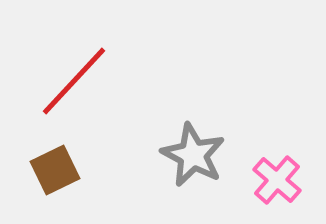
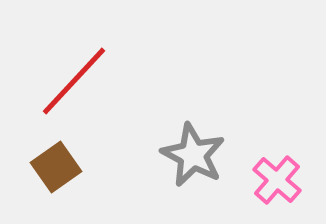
brown square: moved 1 px right, 3 px up; rotated 9 degrees counterclockwise
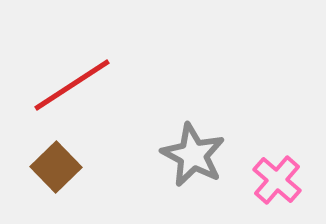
red line: moved 2 px left, 4 px down; rotated 14 degrees clockwise
brown square: rotated 9 degrees counterclockwise
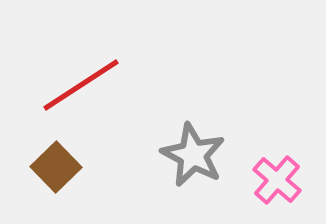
red line: moved 9 px right
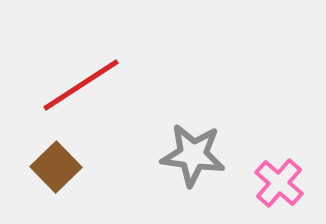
gray star: rotated 20 degrees counterclockwise
pink cross: moved 2 px right, 3 px down
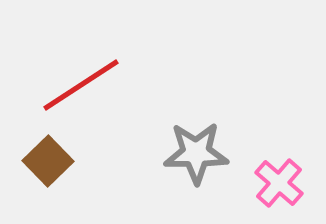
gray star: moved 3 px right, 2 px up; rotated 8 degrees counterclockwise
brown square: moved 8 px left, 6 px up
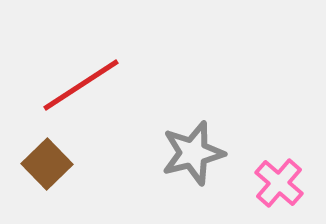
gray star: moved 3 px left; rotated 14 degrees counterclockwise
brown square: moved 1 px left, 3 px down
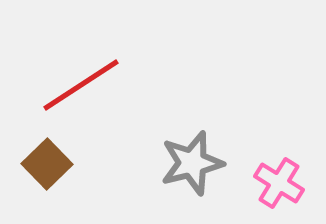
gray star: moved 1 px left, 10 px down
pink cross: rotated 9 degrees counterclockwise
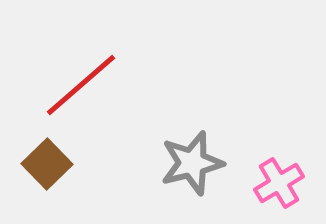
red line: rotated 8 degrees counterclockwise
pink cross: rotated 27 degrees clockwise
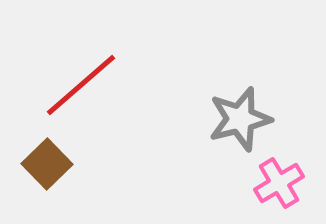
gray star: moved 48 px right, 44 px up
